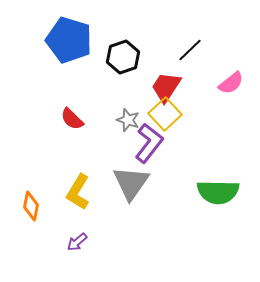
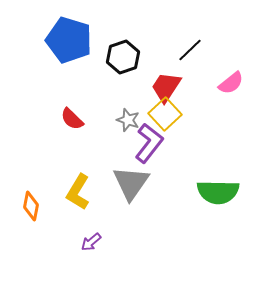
purple arrow: moved 14 px right
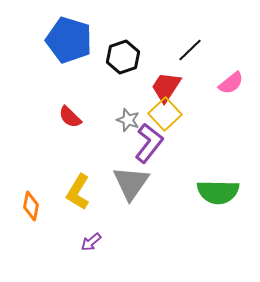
red semicircle: moved 2 px left, 2 px up
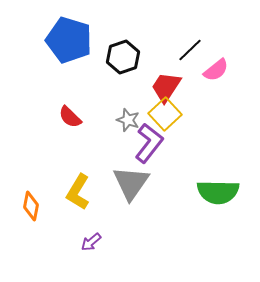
pink semicircle: moved 15 px left, 13 px up
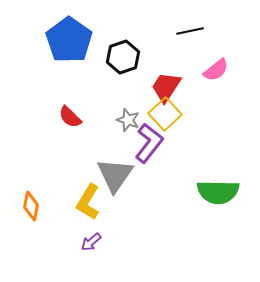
blue pentagon: rotated 18 degrees clockwise
black line: moved 19 px up; rotated 32 degrees clockwise
gray triangle: moved 16 px left, 8 px up
yellow L-shape: moved 10 px right, 10 px down
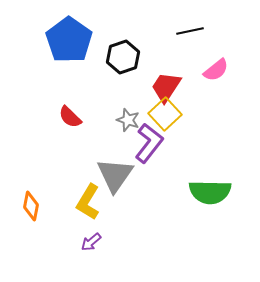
green semicircle: moved 8 px left
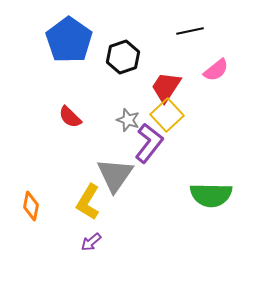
yellow square: moved 2 px right, 1 px down
green semicircle: moved 1 px right, 3 px down
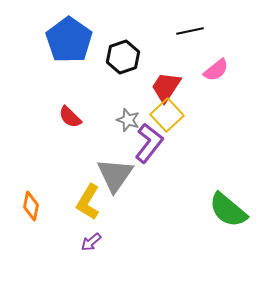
green semicircle: moved 17 px right, 15 px down; rotated 39 degrees clockwise
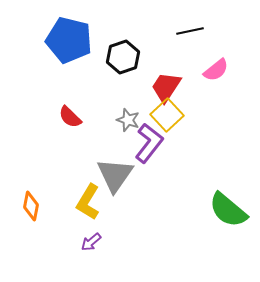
blue pentagon: rotated 21 degrees counterclockwise
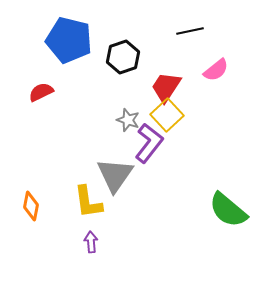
red semicircle: moved 29 px left, 25 px up; rotated 110 degrees clockwise
yellow L-shape: rotated 39 degrees counterclockwise
purple arrow: rotated 125 degrees clockwise
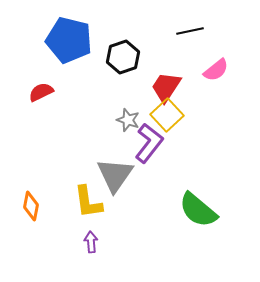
green semicircle: moved 30 px left
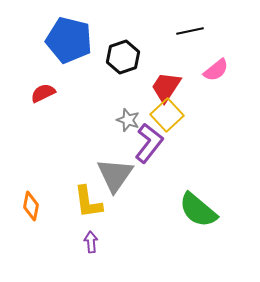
red semicircle: moved 2 px right, 1 px down
